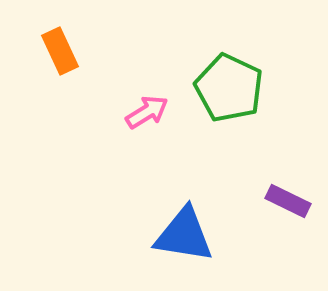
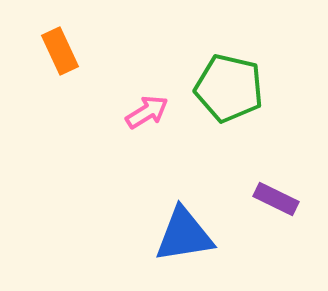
green pentagon: rotated 12 degrees counterclockwise
purple rectangle: moved 12 px left, 2 px up
blue triangle: rotated 18 degrees counterclockwise
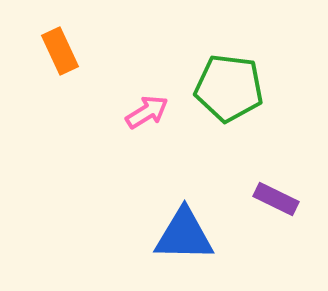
green pentagon: rotated 6 degrees counterclockwise
blue triangle: rotated 10 degrees clockwise
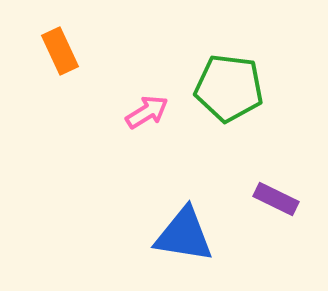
blue triangle: rotated 8 degrees clockwise
